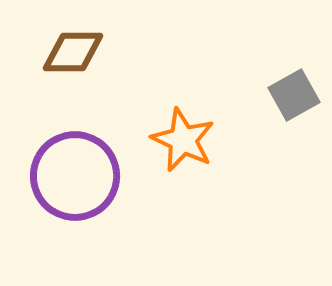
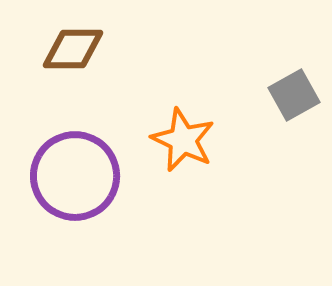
brown diamond: moved 3 px up
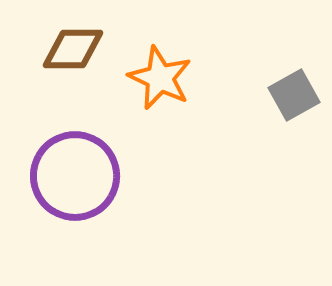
orange star: moved 23 px left, 62 px up
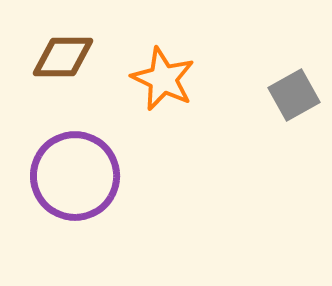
brown diamond: moved 10 px left, 8 px down
orange star: moved 3 px right, 1 px down
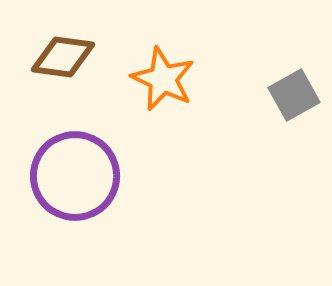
brown diamond: rotated 8 degrees clockwise
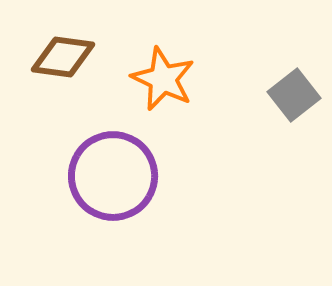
gray square: rotated 9 degrees counterclockwise
purple circle: moved 38 px right
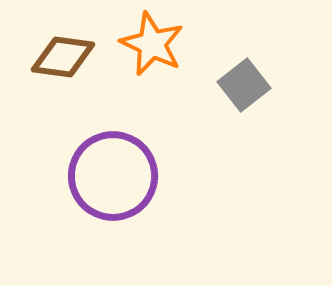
orange star: moved 11 px left, 35 px up
gray square: moved 50 px left, 10 px up
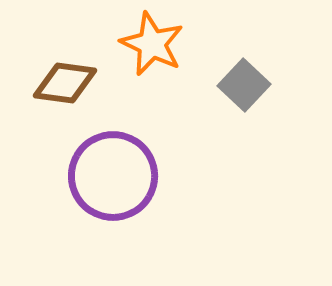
brown diamond: moved 2 px right, 26 px down
gray square: rotated 9 degrees counterclockwise
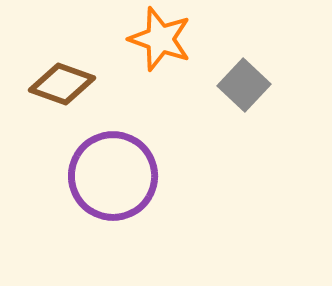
orange star: moved 8 px right, 5 px up; rotated 6 degrees counterclockwise
brown diamond: moved 3 px left, 1 px down; rotated 12 degrees clockwise
